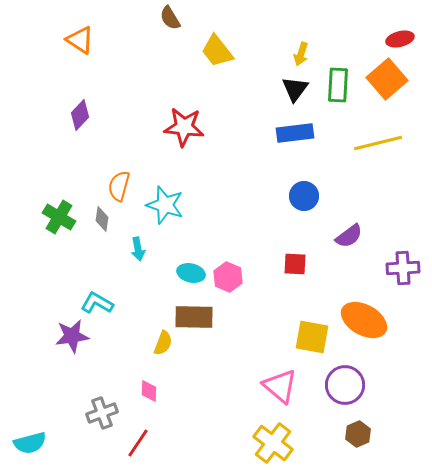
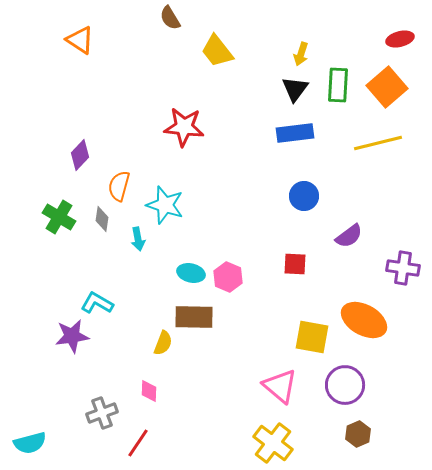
orange square: moved 8 px down
purple diamond: moved 40 px down
cyan arrow: moved 10 px up
purple cross: rotated 12 degrees clockwise
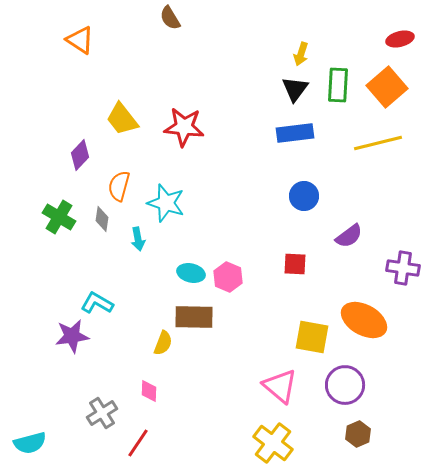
yellow trapezoid: moved 95 px left, 68 px down
cyan star: moved 1 px right, 2 px up
gray cross: rotated 12 degrees counterclockwise
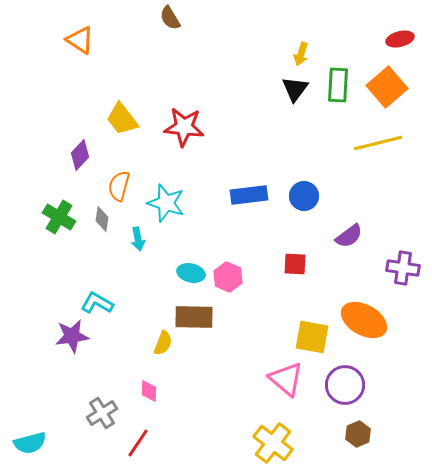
blue rectangle: moved 46 px left, 62 px down
pink triangle: moved 6 px right, 7 px up
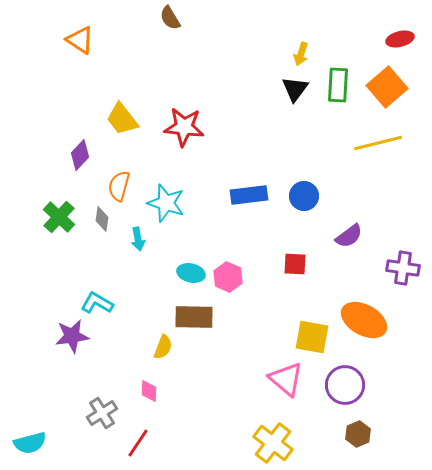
green cross: rotated 12 degrees clockwise
yellow semicircle: moved 4 px down
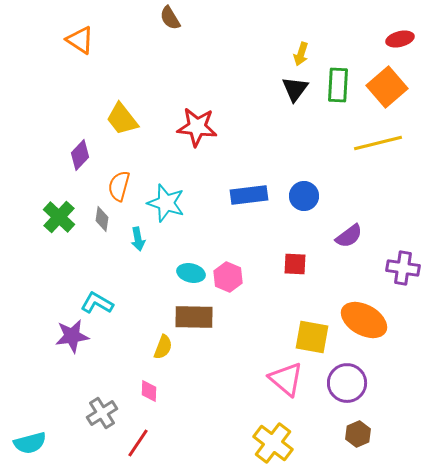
red star: moved 13 px right
purple circle: moved 2 px right, 2 px up
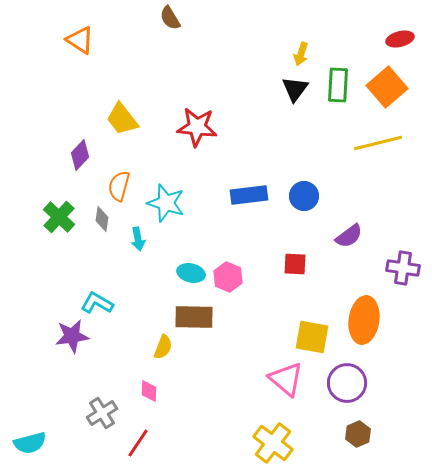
orange ellipse: rotated 69 degrees clockwise
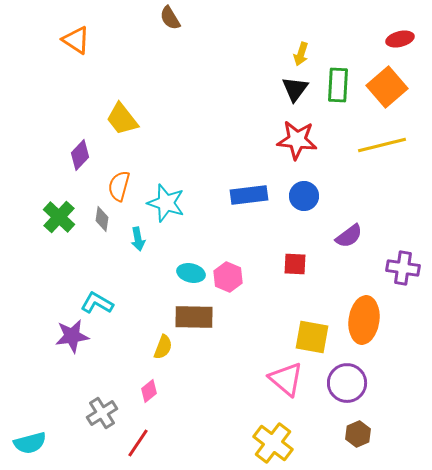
orange triangle: moved 4 px left
red star: moved 100 px right, 13 px down
yellow line: moved 4 px right, 2 px down
pink diamond: rotated 50 degrees clockwise
